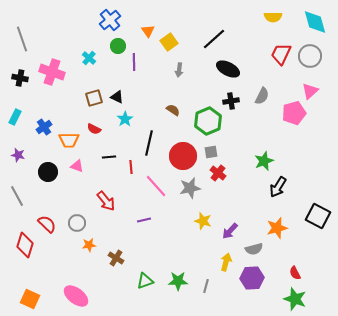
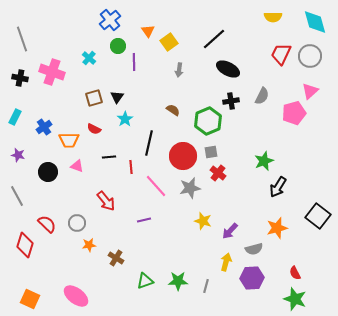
black triangle at (117, 97): rotated 40 degrees clockwise
black square at (318, 216): rotated 10 degrees clockwise
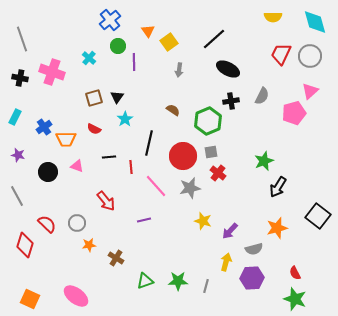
orange trapezoid at (69, 140): moved 3 px left, 1 px up
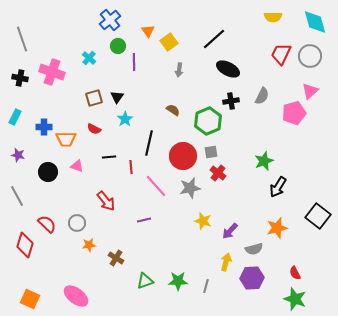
blue cross at (44, 127): rotated 35 degrees clockwise
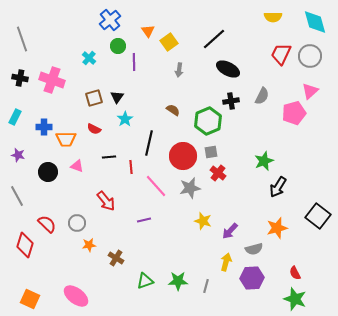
pink cross at (52, 72): moved 8 px down
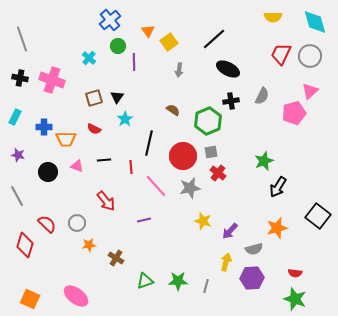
black line at (109, 157): moved 5 px left, 3 px down
red semicircle at (295, 273): rotated 56 degrees counterclockwise
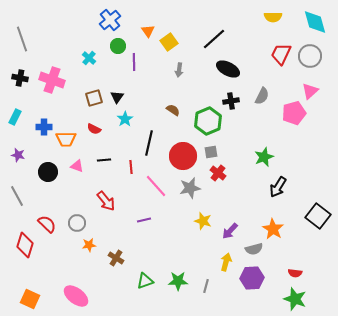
green star at (264, 161): moved 4 px up
orange star at (277, 228): moved 4 px left, 1 px down; rotated 25 degrees counterclockwise
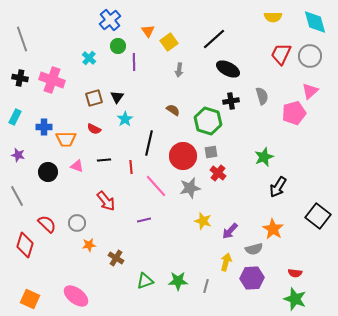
gray semicircle at (262, 96): rotated 42 degrees counterclockwise
green hexagon at (208, 121): rotated 20 degrees counterclockwise
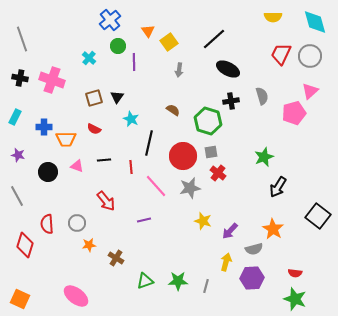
cyan star at (125, 119): moved 6 px right; rotated 14 degrees counterclockwise
red semicircle at (47, 224): rotated 138 degrees counterclockwise
orange square at (30, 299): moved 10 px left
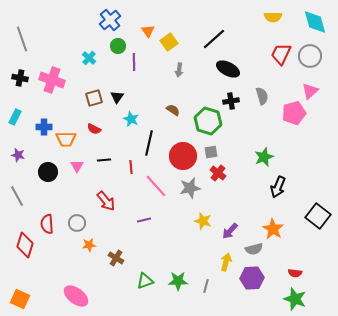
pink triangle at (77, 166): rotated 40 degrees clockwise
black arrow at (278, 187): rotated 10 degrees counterclockwise
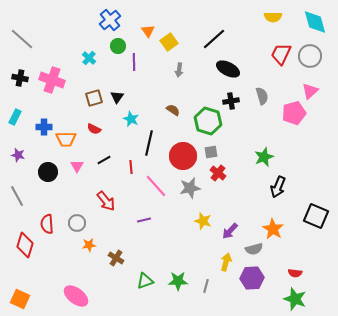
gray line at (22, 39): rotated 30 degrees counterclockwise
black line at (104, 160): rotated 24 degrees counterclockwise
black square at (318, 216): moved 2 px left; rotated 15 degrees counterclockwise
